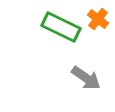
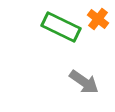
gray arrow: moved 2 px left, 4 px down
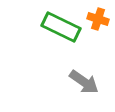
orange cross: rotated 20 degrees counterclockwise
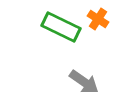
orange cross: rotated 15 degrees clockwise
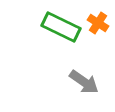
orange cross: moved 4 px down
